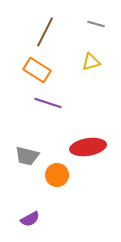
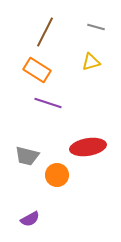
gray line: moved 3 px down
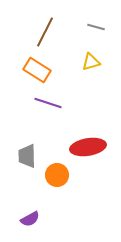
gray trapezoid: rotated 75 degrees clockwise
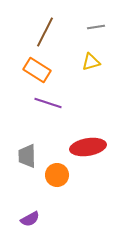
gray line: rotated 24 degrees counterclockwise
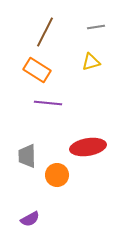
purple line: rotated 12 degrees counterclockwise
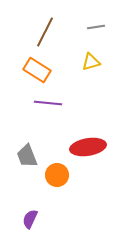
gray trapezoid: rotated 20 degrees counterclockwise
purple semicircle: rotated 144 degrees clockwise
